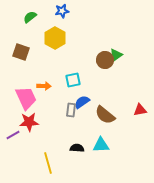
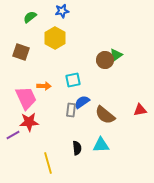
black semicircle: rotated 80 degrees clockwise
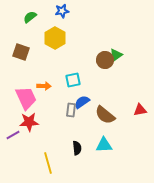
cyan triangle: moved 3 px right
